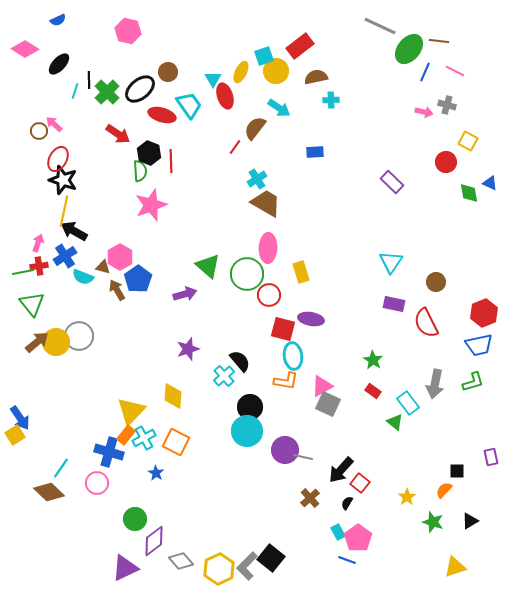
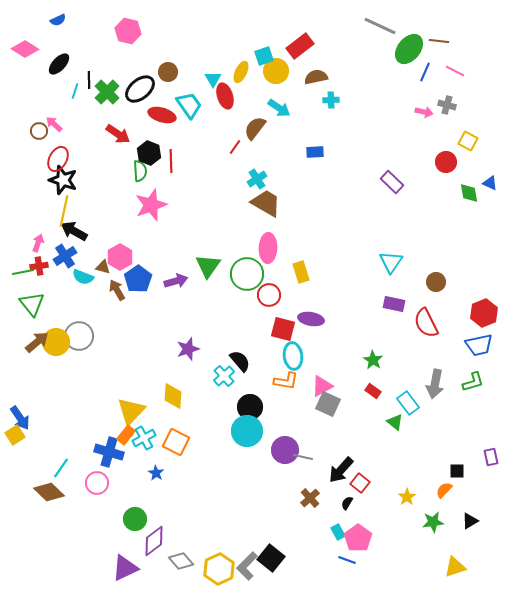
green triangle at (208, 266): rotated 24 degrees clockwise
purple arrow at (185, 294): moved 9 px left, 13 px up
green star at (433, 522): rotated 25 degrees counterclockwise
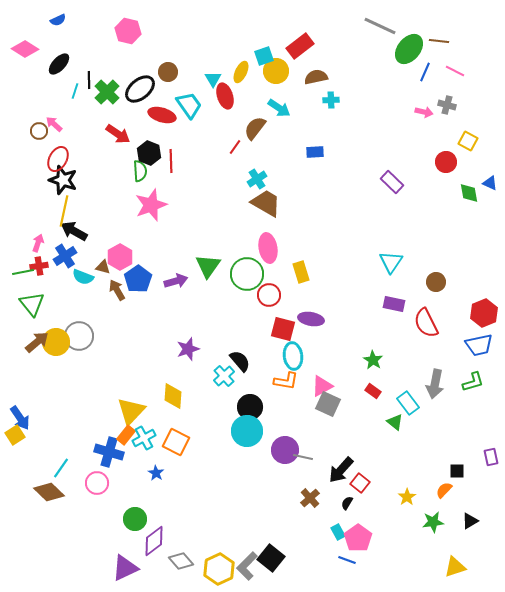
pink ellipse at (268, 248): rotated 12 degrees counterclockwise
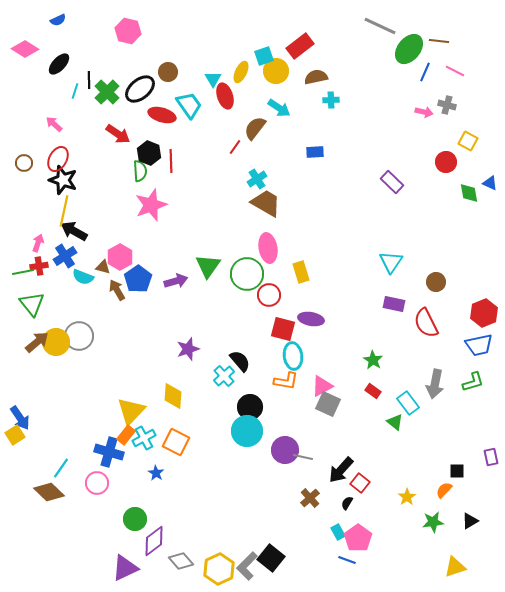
brown circle at (39, 131): moved 15 px left, 32 px down
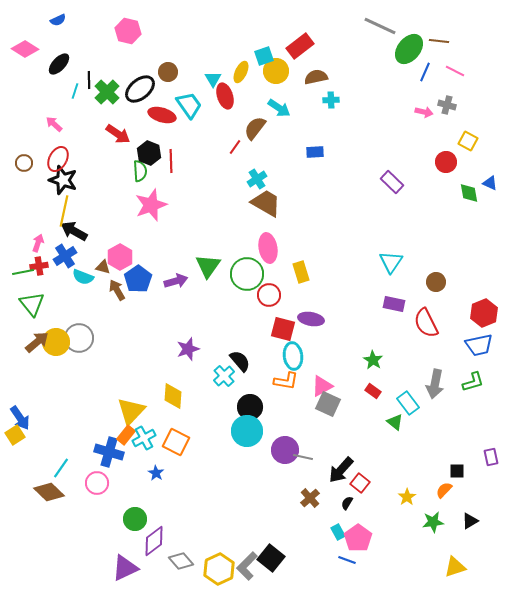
gray circle at (79, 336): moved 2 px down
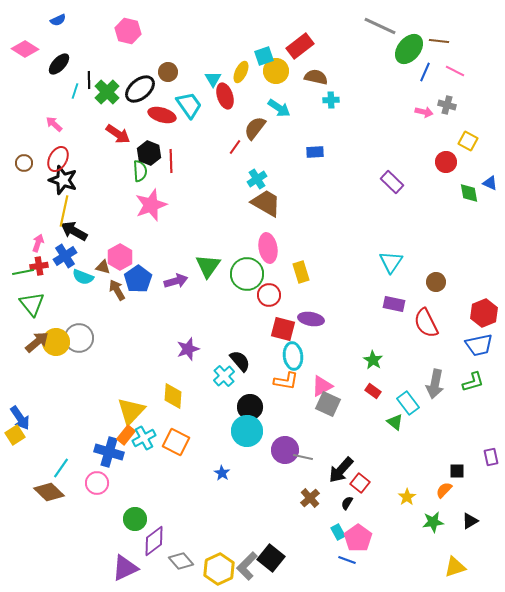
brown semicircle at (316, 77): rotated 25 degrees clockwise
blue star at (156, 473): moved 66 px right
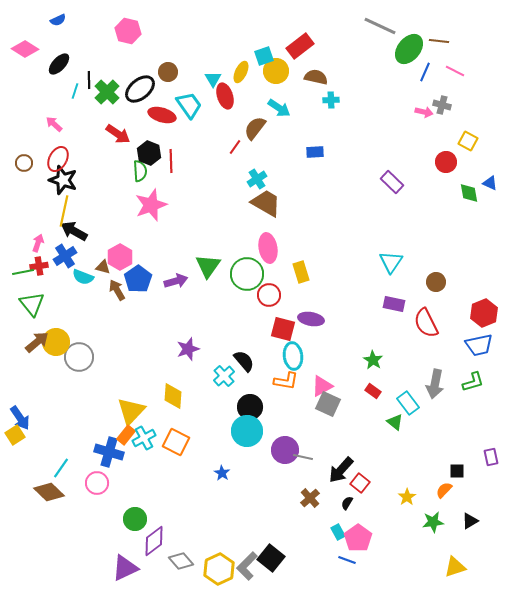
gray cross at (447, 105): moved 5 px left
gray circle at (79, 338): moved 19 px down
black semicircle at (240, 361): moved 4 px right
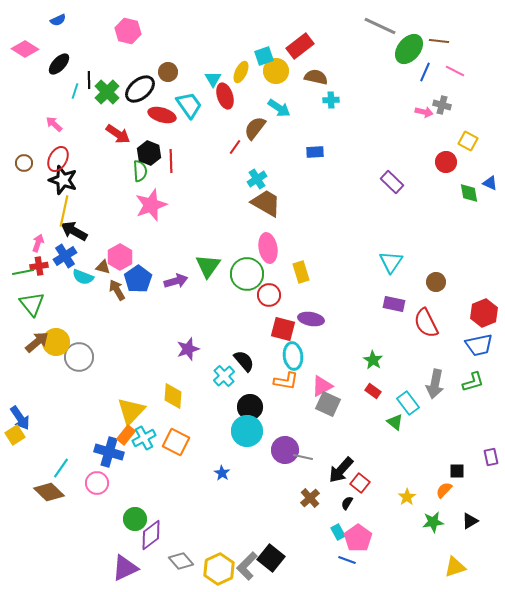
purple diamond at (154, 541): moved 3 px left, 6 px up
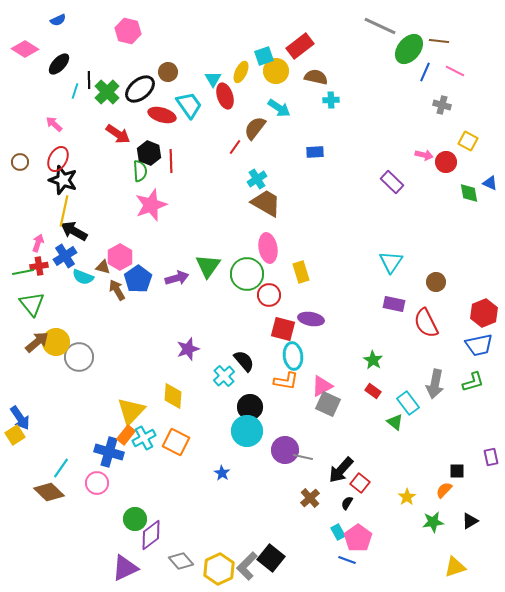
pink arrow at (424, 112): moved 43 px down
brown circle at (24, 163): moved 4 px left, 1 px up
purple arrow at (176, 281): moved 1 px right, 3 px up
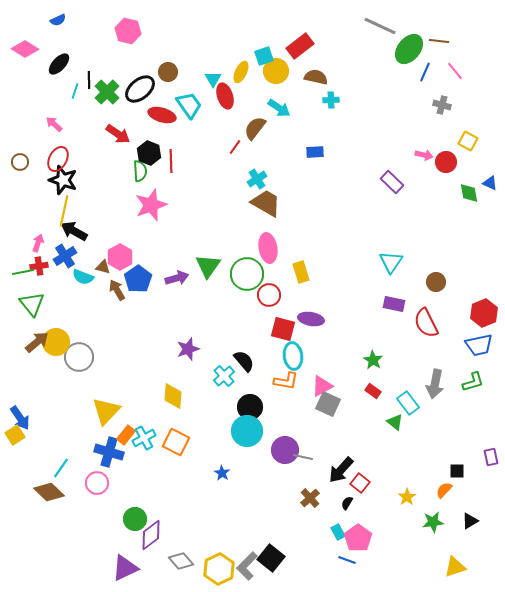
pink line at (455, 71): rotated 24 degrees clockwise
yellow triangle at (131, 411): moved 25 px left
